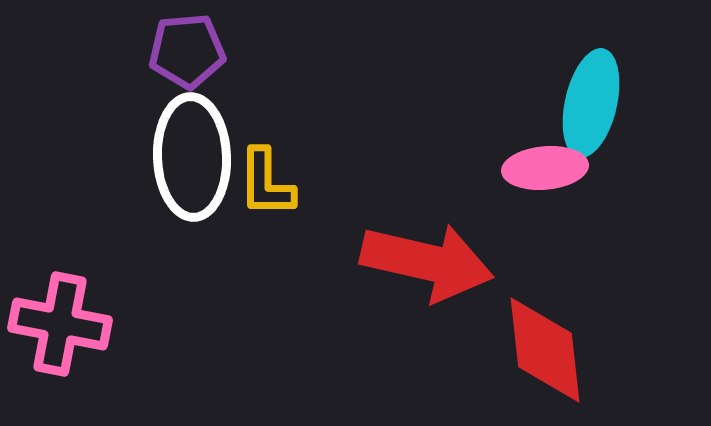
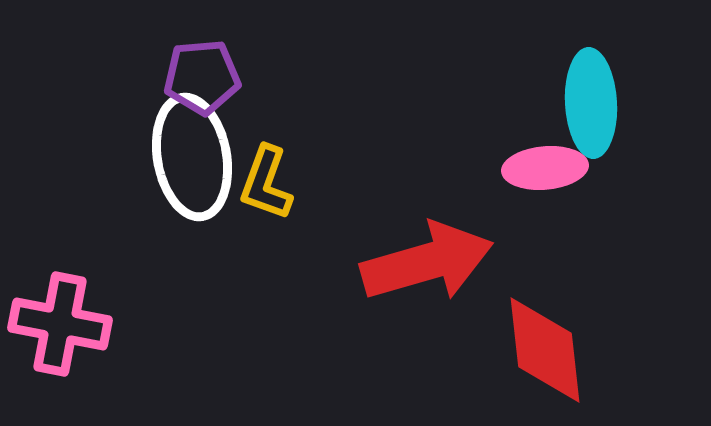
purple pentagon: moved 15 px right, 26 px down
cyan ellipse: rotated 16 degrees counterclockwise
white ellipse: rotated 8 degrees counterclockwise
yellow L-shape: rotated 20 degrees clockwise
red arrow: rotated 29 degrees counterclockwise
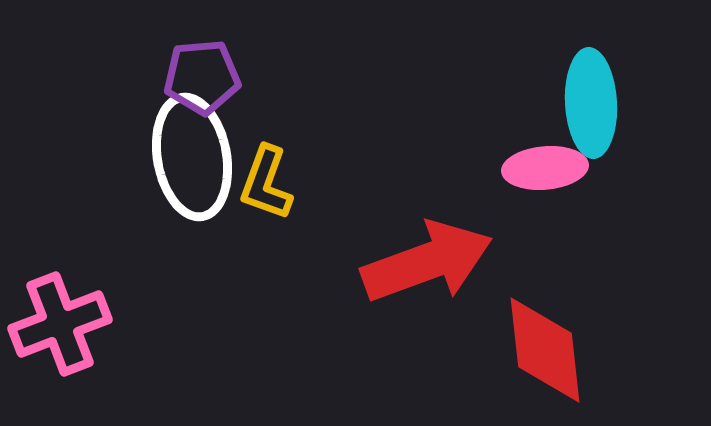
red arrow: rotated 4 degrees counterclockwise
pink cross: rotated 32 degrees counterclockwise
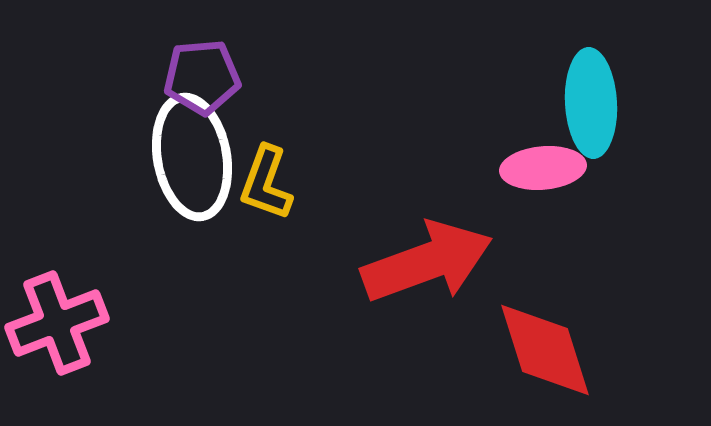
pink ellipse: moved 2 px left
pink cross: moved 3 px left, 1 px up
red diamond: rotated 11 degrees counterclockwise
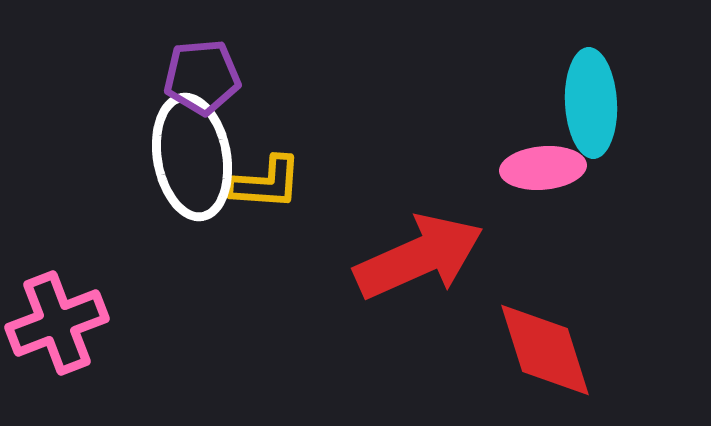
yellow L-shape: rotated 106 degrees counterclockwise
red arrow: moved 8 px left, 5 px up; rotated 4 degrees counterclockwise
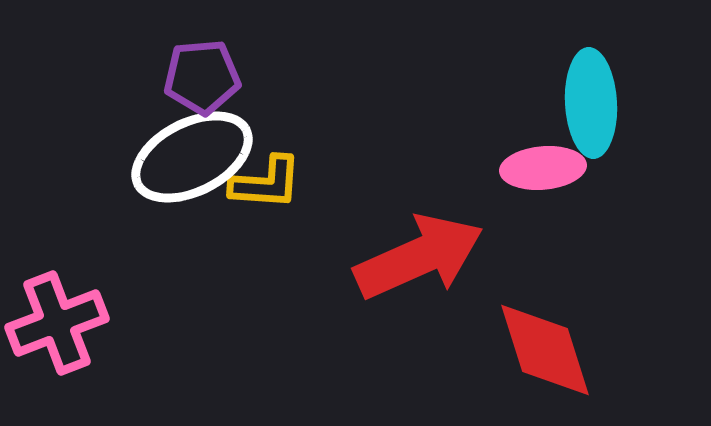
white ellipse: rotated 73 degrees clockwise
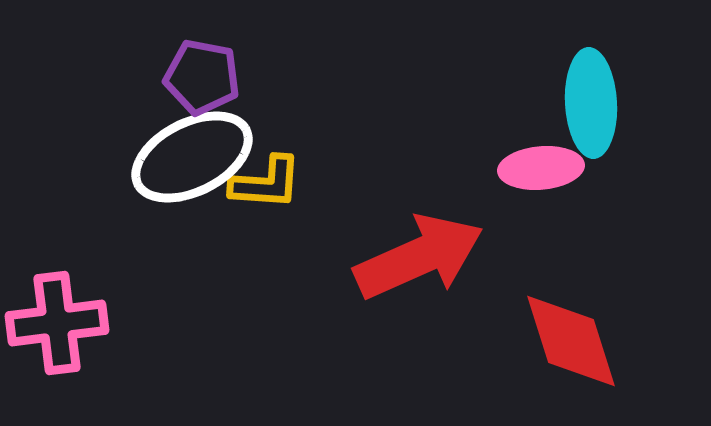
purple pentagon: rotated 16 degrees clockwise
pink ellipse: moved 2 px left
pink cross: rotated 14 degrees clockwise
red diamond: moved 26 px right, 9 px up
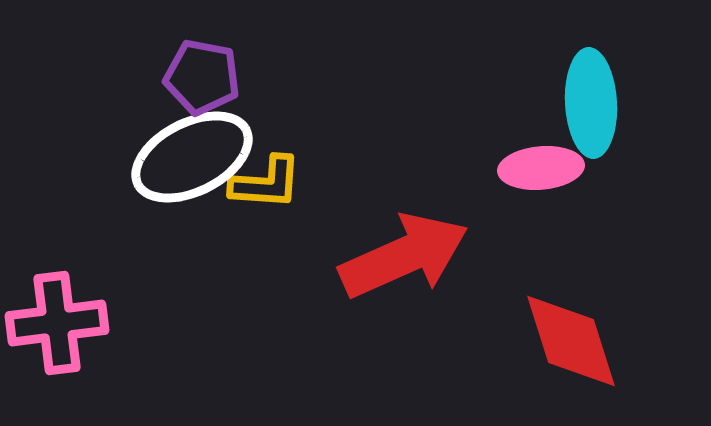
red arrow: moved 15 px left, 1 px up
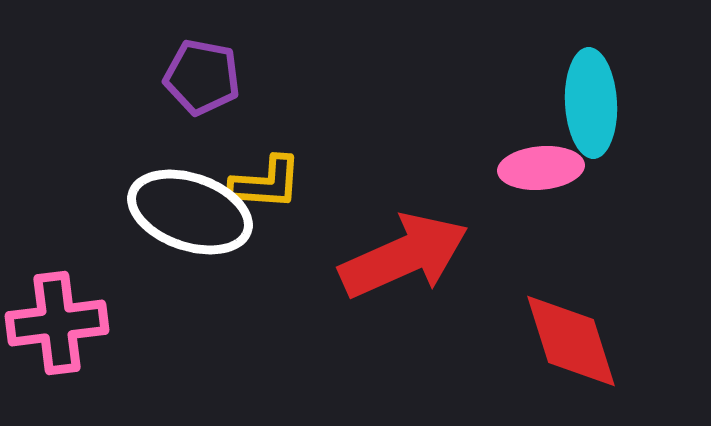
white ellipse: moved 2 px left, 55 px down; rotated 46 degrees clockwise
